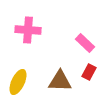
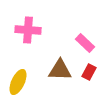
brown triangle: moved 11 px up
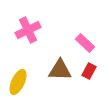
pink cross: rotated 30 degrees counterclockwise
red rectangle: moved 1 px up
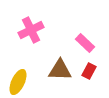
pink cross: moved 3 px right
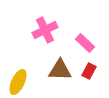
pink cross: moved 14 px right
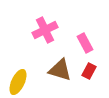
pink rectangle: rotated 18 degrees clockwise
brown triangle: rotated 15 degrees clockwise
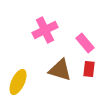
pink rectangle: rotated 12 degrees counterclockwise
red rectangle: moved 2 px up; rotated 21 degrees counterclockwise
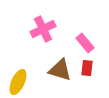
pink cross: moved 2 px left, 1 px up
red rectangle: moved 2 px left, 1 px up
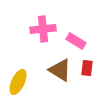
pink cross: rotated 20 degrees clockwise
pink rectangle: moved 9 px left, 2 px up; rotated 18 degrees counterclockwise
brown triangle: rotated 15 degrees clockwise
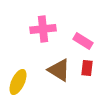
pink rectangle: moved 7 px right
brown triangle: moved 1 px left
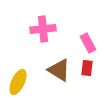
pink rectangle: moved 5 px right, 2 px down; rotated 30 degrees clockwise
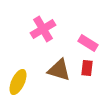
pink cross: rotated 25 degrees counterclockwise
pink rectangle: rotated 30 degrees counterclockwise
brown triangle: rotated 15 degrees counterclockwise
